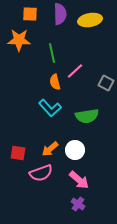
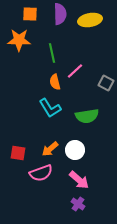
cyan L-shape: rotated 10 degrees clockwise
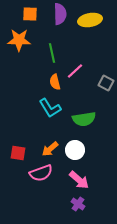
green semicircle: moved 3 px left, 3 px down
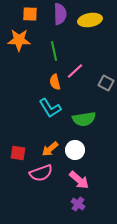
green line: moved 2 px right, 2 px up
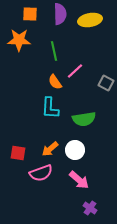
orange semicircle: rotated 21 degrees counterclockwise
cyan L-shape: rotated 35 degrees clockwise
purple cross: moved 12 px right, 4 px down
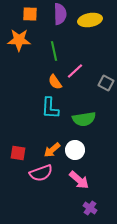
orange arrow: moved 2 px right, 1 px down
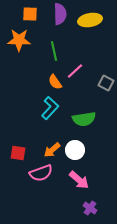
cyan L-shape: rotated 140 degrees counterclockwise
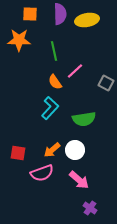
yellow ellipse: moved 3 px left
pink semicircle: moved 1 px right
